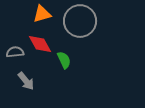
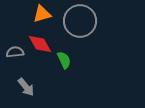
gray arrow: moved 6 px down
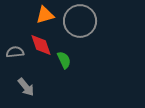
orange triangle: moved 3 px right, 1 px down
red diamond: moved 1 px right, 1 px down; rotated 10 degrees clockwise
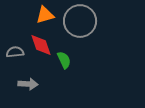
gray arrow: moved 2 px right, 3 px up; rotated 48 degrees counterclockwise
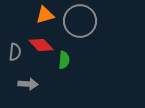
red diamond: rotated 25 degrees counterclockwise
gray semicircle: rotated 102 degrees clockwise
green semicircle: rotated 30 degrees clockwise
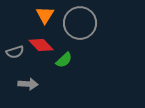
orange triangle: rotated 42 degrees counterclockwise
gray circle: moved 2 px down
gray semicircle: rotated 66 degrees clockwise
green semicircle: rotated 42 degrees clockwise
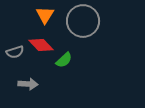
gray circle: moved 3 px right, 2 px up
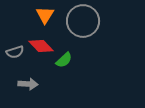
red diamond: moved 1 px down
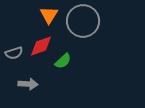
orange triangle: moved 4 px right
red diamond: rotated 65 degrees counterclockwise
gray semicircle: moved 1 px left, 1 px down
green semicircle: moved 1 px left, 1 px down
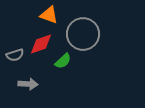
orange triangle: rotated 42 degrees counterclockwise
gray circle: moved 13 px down
red diamond: moved 2 px up
gray semicircle: moved 1 px right, 2 px down
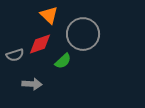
orange triangle: rotated 24 degrees clockwise
red diamond: moved 1 px left
gray arrow: moved 4 px right
